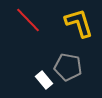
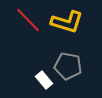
yellow L-shape: moved 12 px left, 1 px up; rotated 124 degrees clockwise
gray pentagon: moved 1 px up
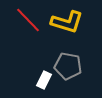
white rectangle: rotated 66 degrees clockwise
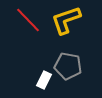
yellow L-shape: moved 1 px left, 2 px up; rotated 144 degrees clockwise
